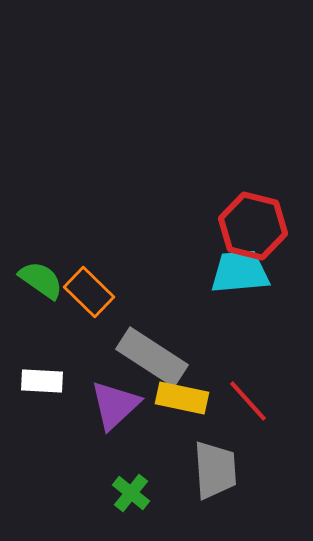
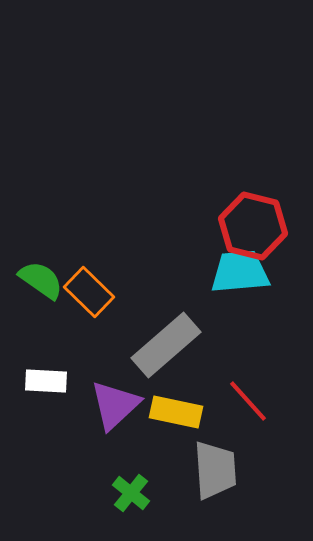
gray rectangle: moved 14 px right, 12 px up; rotated 74 degrees counterclockwise
white rectangle: moved 4 px right
yellow rectangle: moved 6 px left, 14 px down
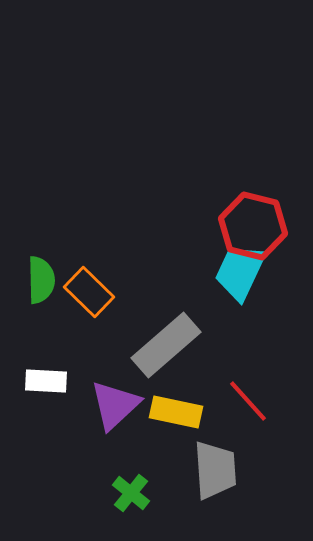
cyan trapezoid: rotated 60 degrees counterclockwise
green semicircle: rotated 54 degrees clockwise
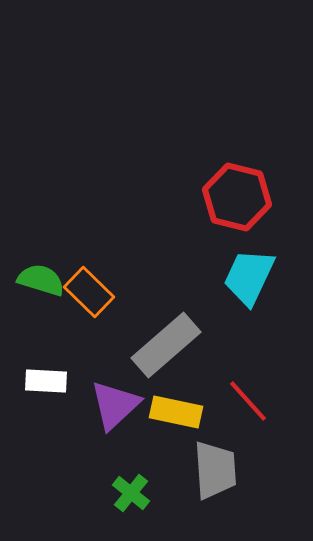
red hexagon: moved 16 px left, 29 px up
cyan trapezoid: moved 9 px right, 5 px down
green semicircle: rotated 72 degrees counterclockwise
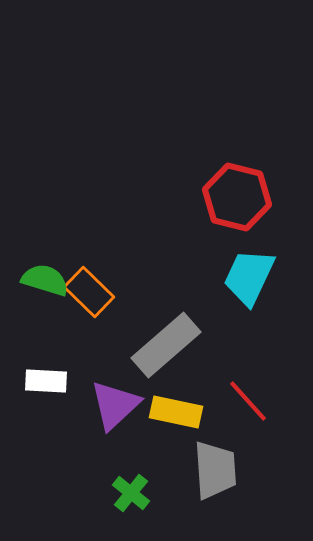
green semicircle: moved 4 px right
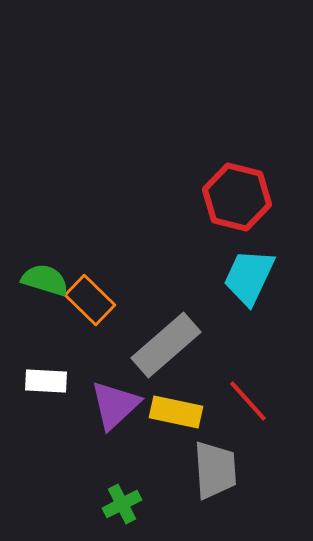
orange rectangle: moved 1 px right, 8 px down
green cross: moved 9 px left, 11 px down; rotated 24 degrees clockwise
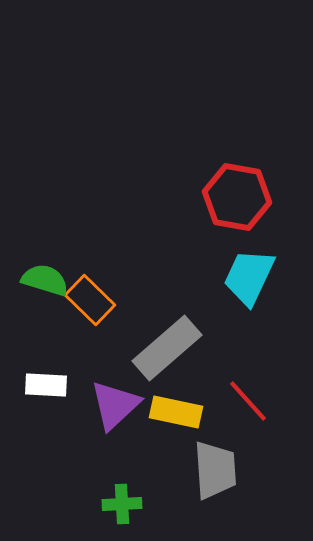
red hexagon: rotated 4 degrees counterclockwise
gray rectangle: moved 1 px right, 3 px down
white rectangle: moved 4 px down
green cross: rotated 24 degrees clockwise
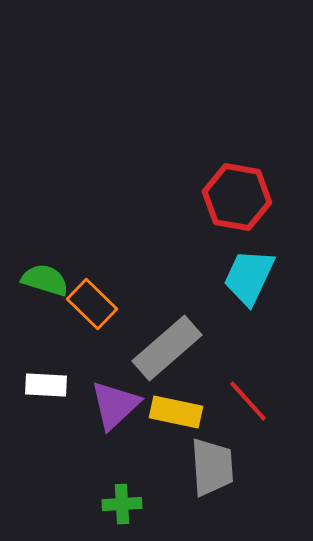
orange rectangle: moved 2 px right, 4 px down
gray trapezoid: moved 3 px left, 3 px up
